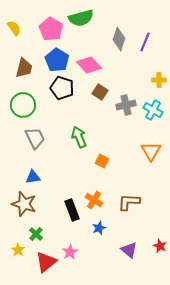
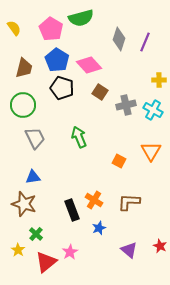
orange square: moved 17 px right
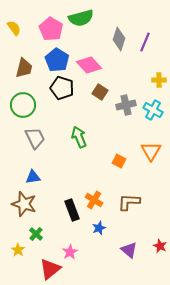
red triangle: moved 4 px right, 7 px down
